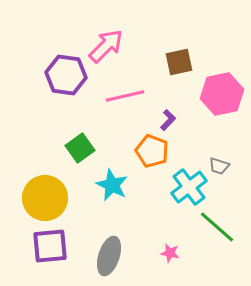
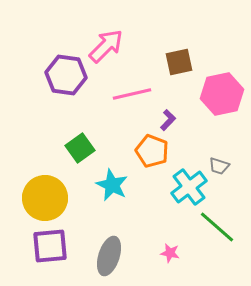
pink line: moved 7 px right, 2 px up
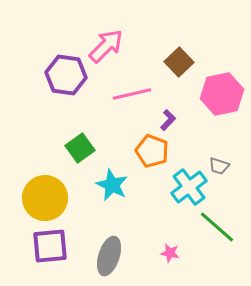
brown square: rotated 32 degrees counterclockwise
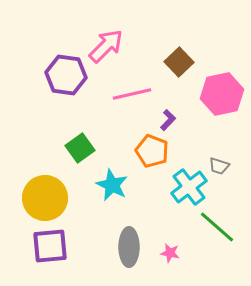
gray ellipse: moved 20 px right, 9 px up; rotated 18 degrees counterclockwise
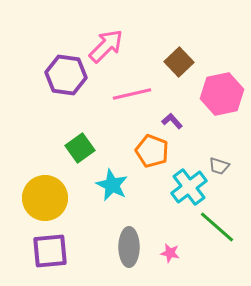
purple L-shape: moved 4 px right, 1 px down; rotated 85 degrees counterclockwise
purple square: moved 5 px down
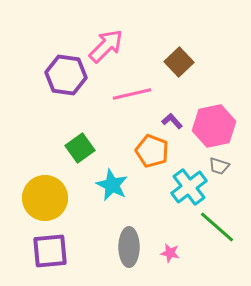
pink hexagon: moved 8 px left, 32 px down
